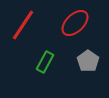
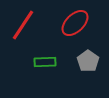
green rectangle: rotated 60 degrees clockwise
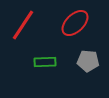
gray pentagon: rotated 30 degrees counterclockwise
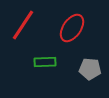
red ellipse: moved 3 px left, 5 px down; rotated 12 degrees counterclockwise
gray pentagon: moved 2 px right, 8 px down
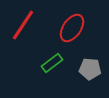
green rectangle: moved 7 px right, 1 px down; rotated 35 degrees counterclockwise
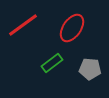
red line: rotated 20 degrees clockwise
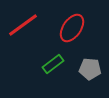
green rectangle: moved 1 px right, 1 px down
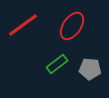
red ellipse: moved 2 px up
green rectangle: moved 4 px right
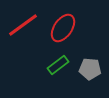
red ellipse: moved 9 px left, 2 px down
green rectangle: moved 1 px right, 1 px down
